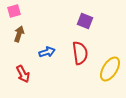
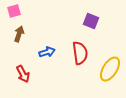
purple square: moved 6 px right
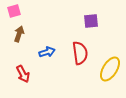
purple square: rotated 28 degrees counterclockwise
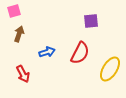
red semicircle: rotated 35 degrees clockwise
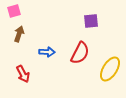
blue arrow: rotated 21 degrees clockwise
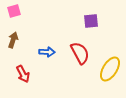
brown arrow: moved 6 px left, 6 px down
red semicircle: rotated 55 degrees counterclockwise
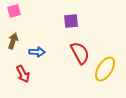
purple square: moved 20 px left
brown arrow: moved 1 px down
blue arrow: moved 10 px left
yellow ellipse: moved 5 px left
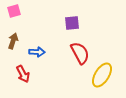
purple square: moved 1 px right, 2 px down
yellow ellipse: moved 3 px left, 6 px down
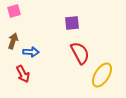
blue arrow: moved 6 px left
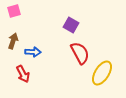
purple square: moved 1 px left, 2 px down; rotated 35 degrees clockwise
blue arrow: moved 2 px right
yellow ellipse: moved 2 px up
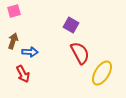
blue arrow: moved 3 px left
